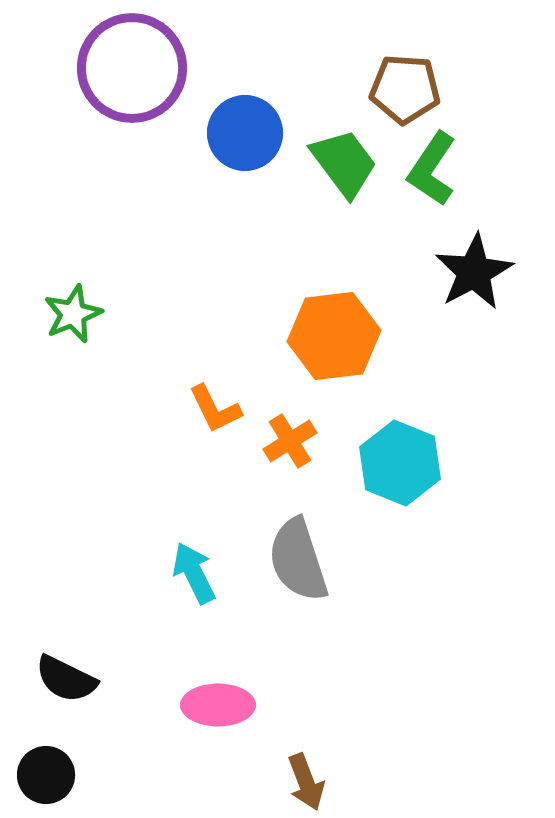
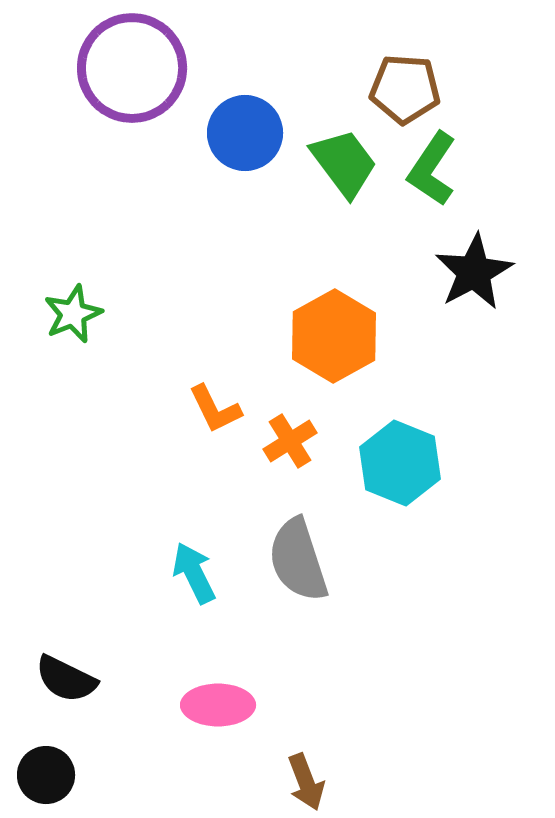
orange hexagon: rotated 22 degrees counterclockwise
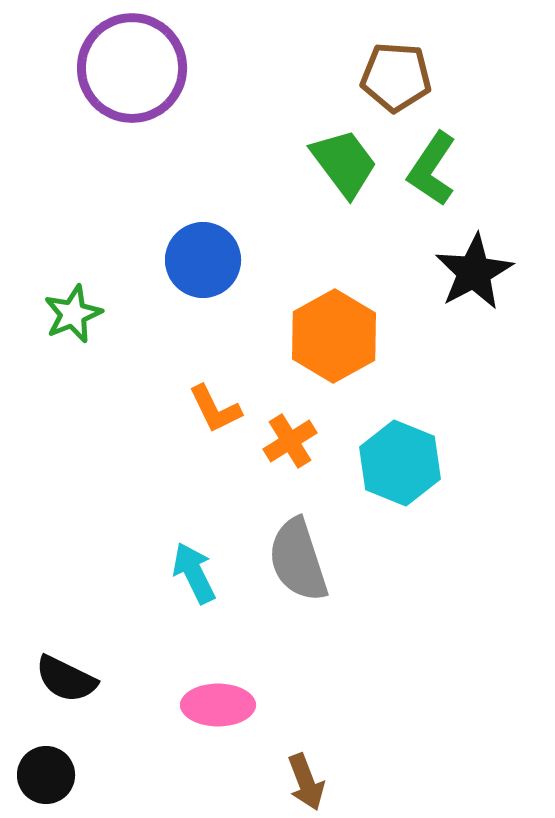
brown pentagon: moved 9 px left, 12 px up
blue circle: moved 42 px left, 127 px down
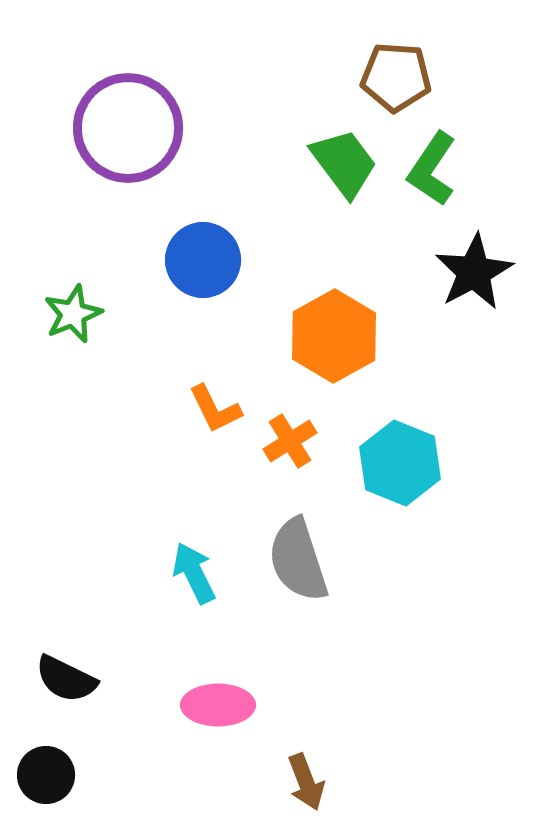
purple circle: moved 4 px left, 60 px down
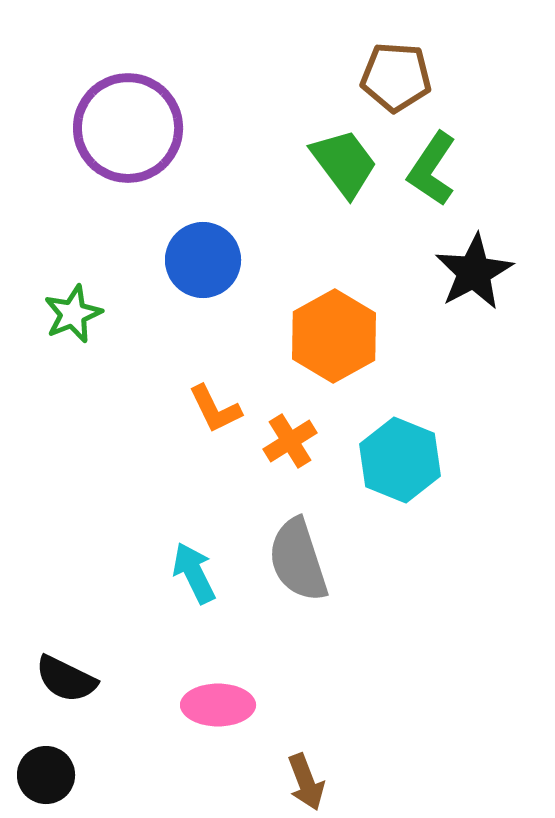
cyan hexagon: moved 3 px up
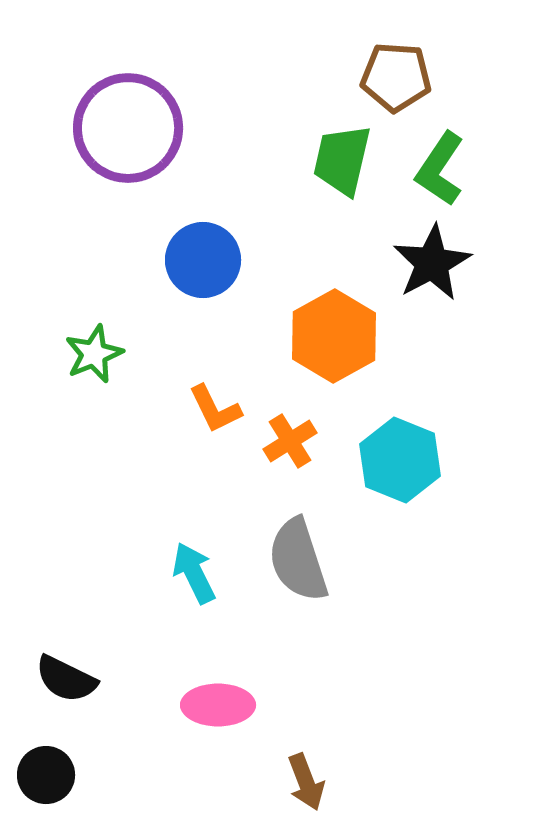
green trapezoid: moved 2 px left, 3 px up; rotated 130 degrees counterclockwise
green L-shape: moved 8 px right
black star: moved 42 px left, 9 px up
green star: moved 21 px right, 40 px down
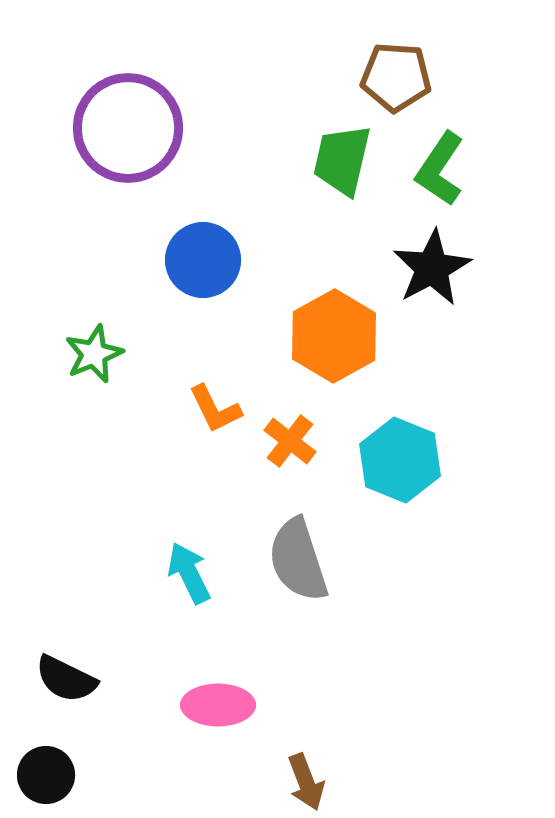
black star: moved 5 px down
orange cross: rotated 20 degrees counterclockwise
cyan arrow: moved 5 px left
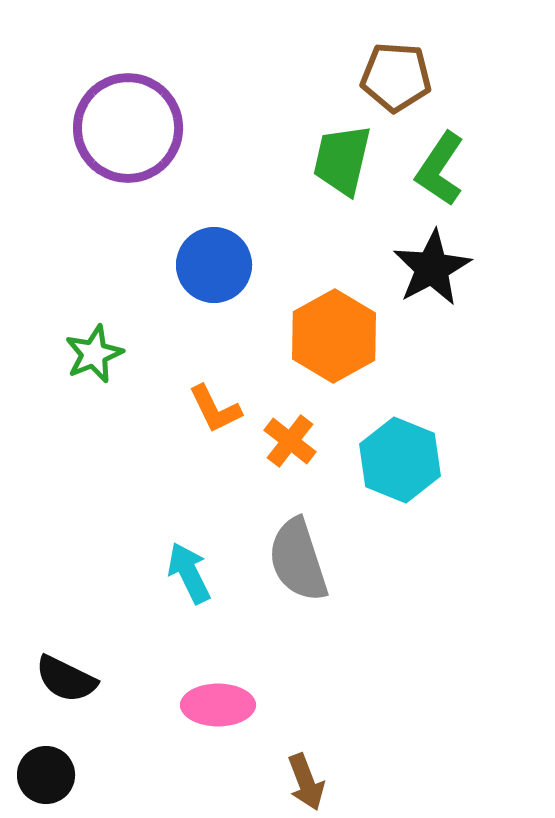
blue circle: moved 11 px right, 5 px down
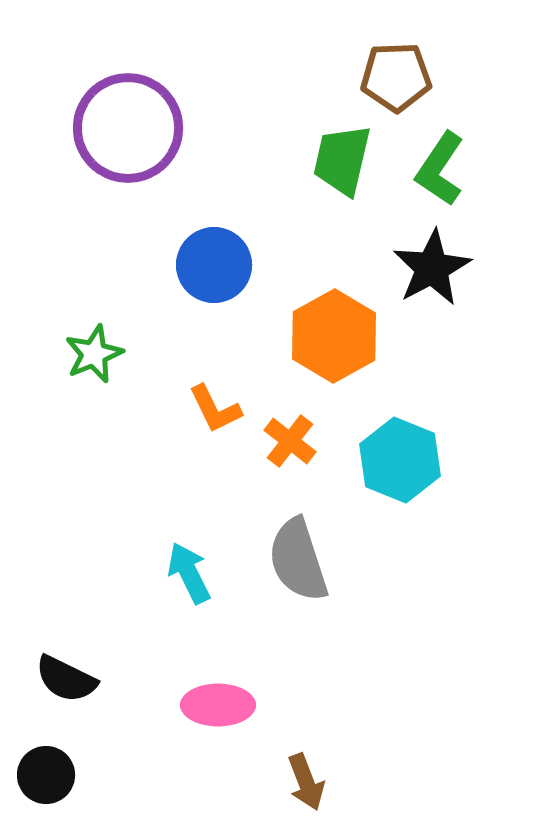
brown pentagon: rotated 6 degrees counterclockwise
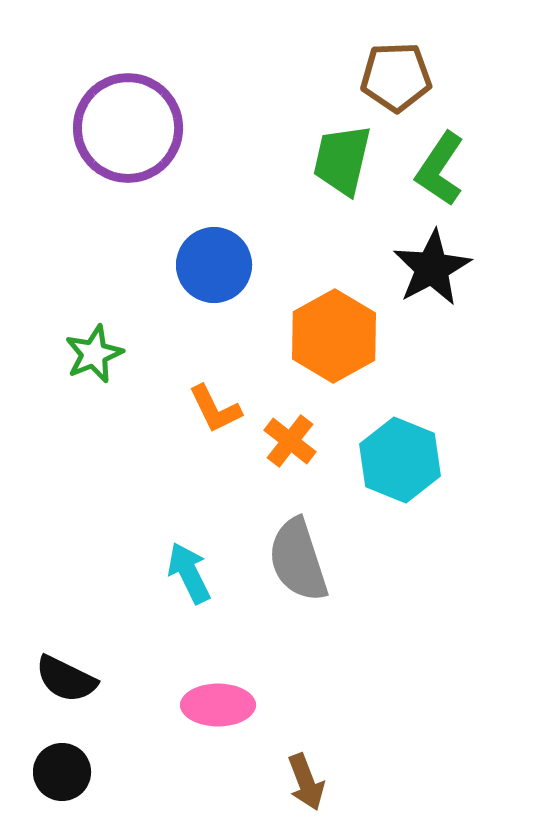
black circle: moved 16 px right, 3 px up
